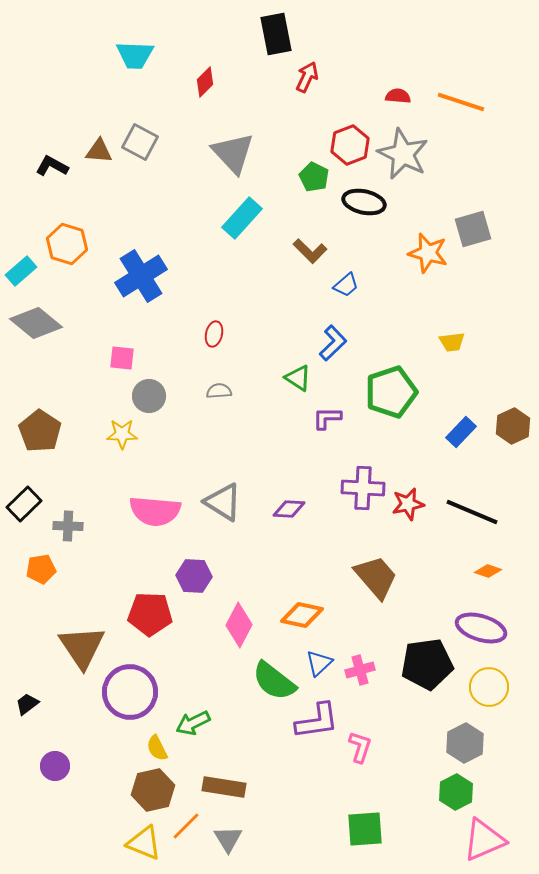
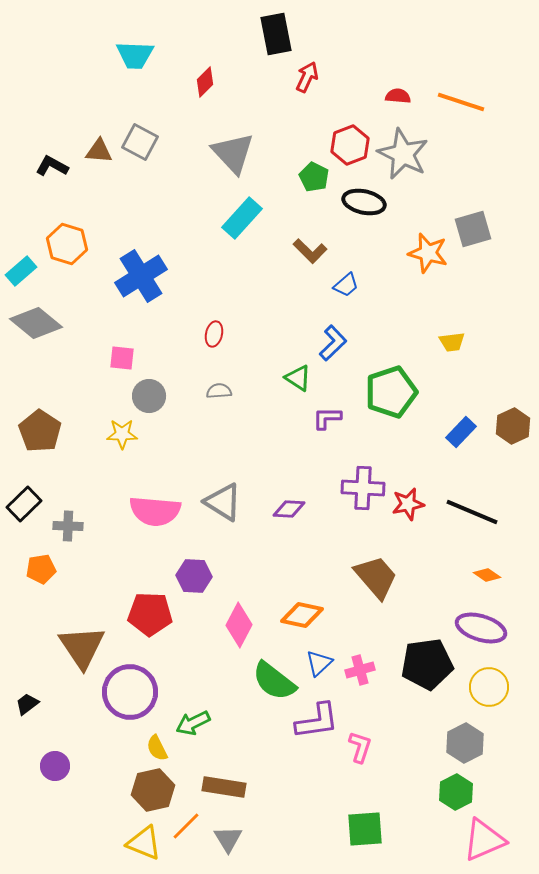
orange diamond at (488, 571): moved 1 px left, 4 px down; rotated 16 degrees clockwise
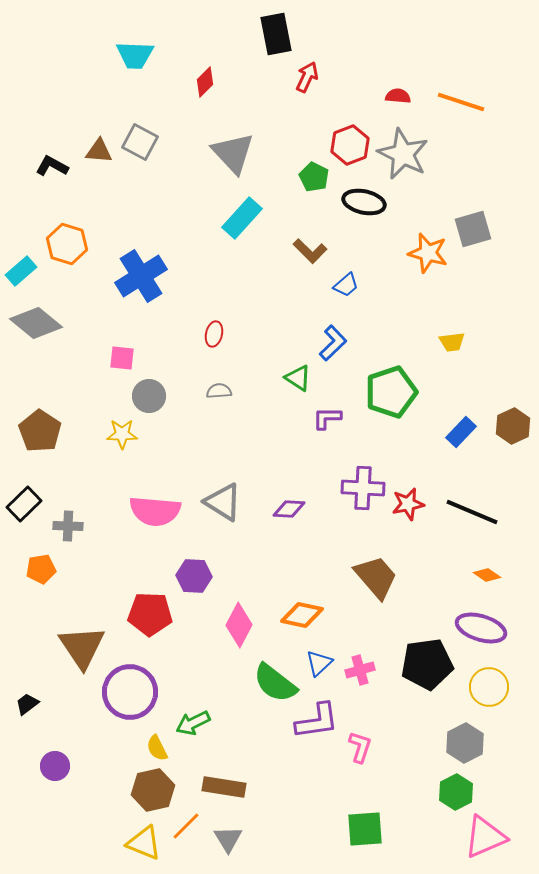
green semicircle at (274, 681): moved 1 px right, 2 px down
pink triangle at (484, 840): moved 1 px right, 3 px up
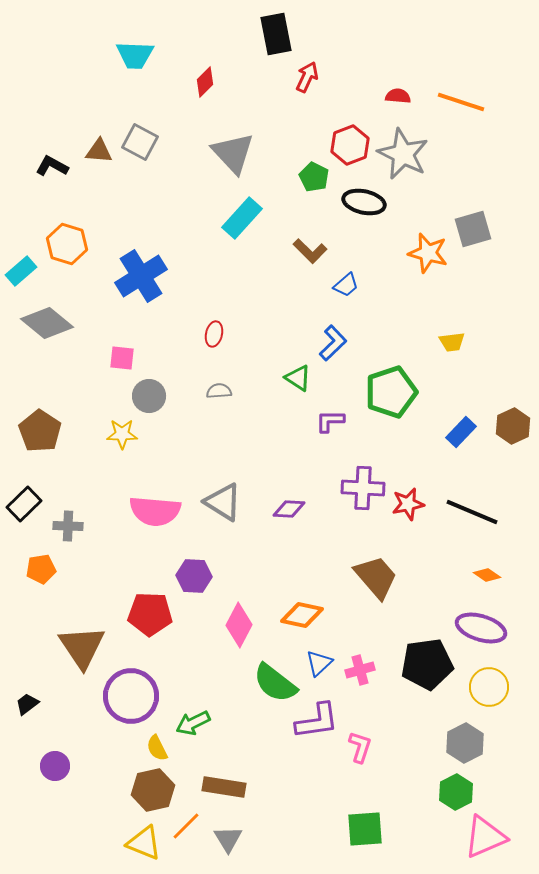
gray diamond at (36, 323): moved 11 px right
purple L-shape at (327, 418): moved 3 px right, 3 px down
purple circle at (130, 692): moved 1 px right, 4 px down
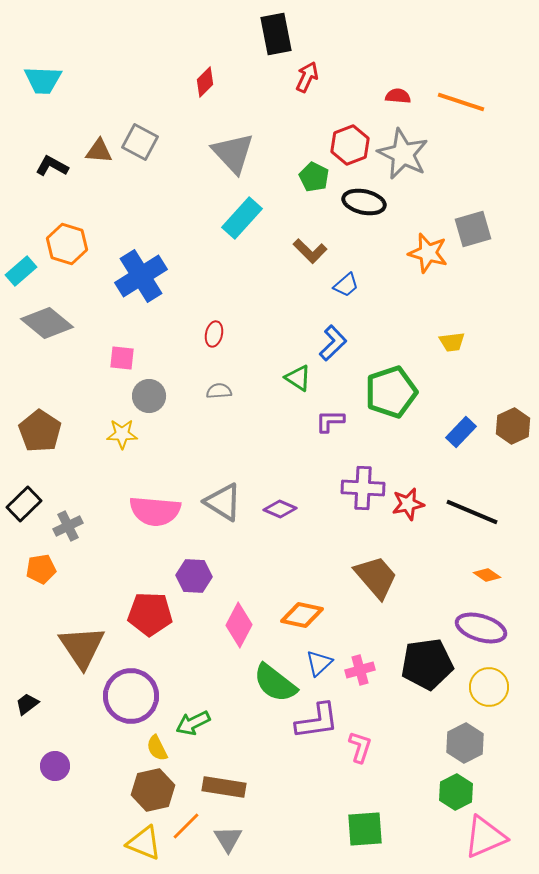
cyan trapezoid at (135, 55): moved 92 px left, 25 px down
purple diamond at (289, 509): moved 9 px left; rotated 20 degrees clockwise
gray cross at (68, 526): rotated 28 degrees counterclockwise
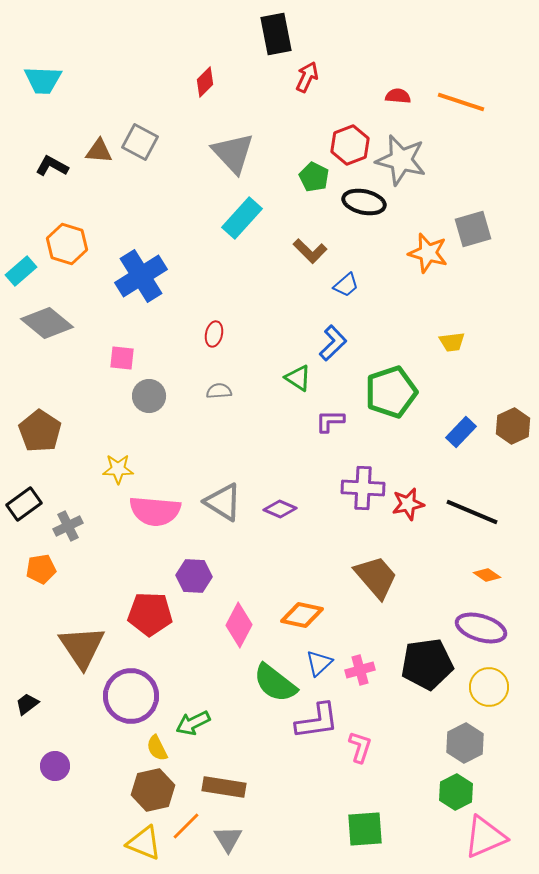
gray star at (403, 154): moved 2 px left, 6 px down; rotated 12 degrees counterclockwise
yellow star at (122, 434): moved 4 px left, 35 px down
black rectangle at (24, 504): rotated 8 degrees clockwise
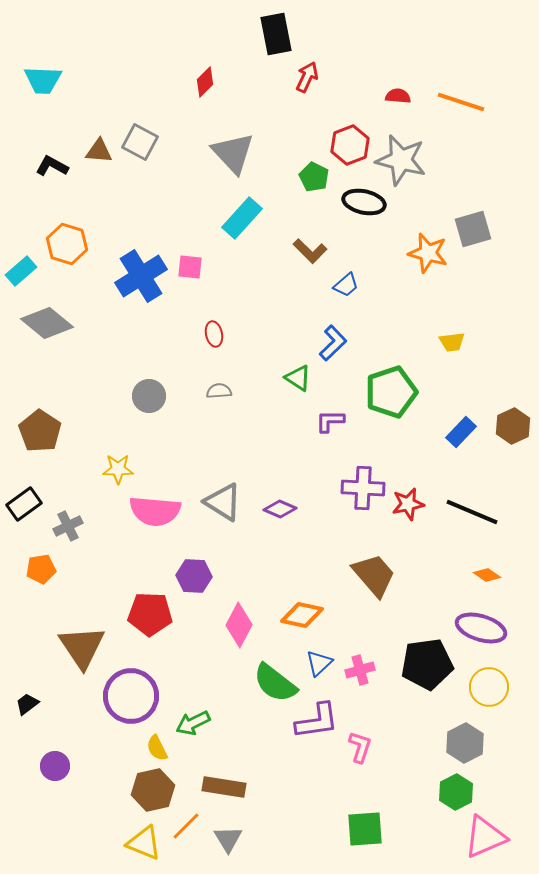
red ellipse at (214, 334): rotated 25 degrees counterclockwise
pink square at (122, 358): moved 68 px right, 91 px up
brown trapezoid at (376, 577): moved 2 px left, 2 px up
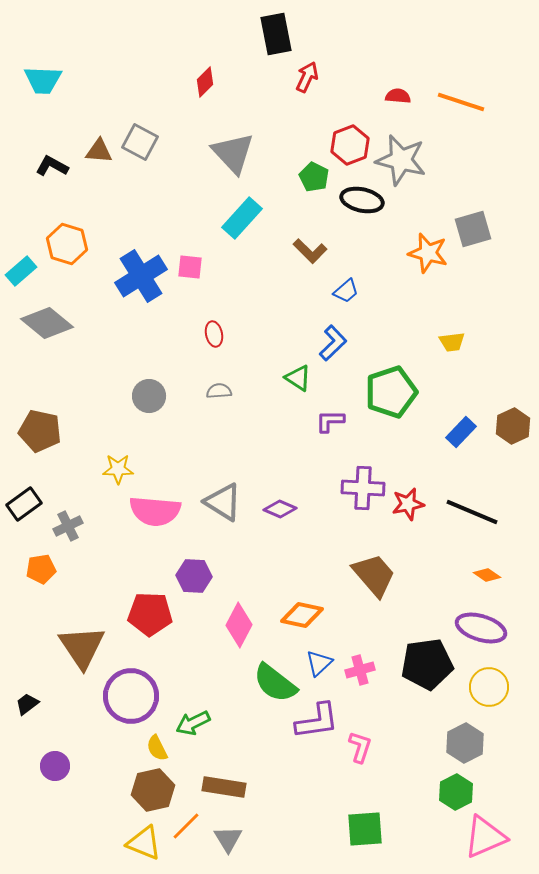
black ellipse at (364, 202): moved 2 px left, 2 px up
blue trapezoid at (346, 285): moved 6 px down
brown pentagon at (40, 431): rotated 21 degrees counterclockwise
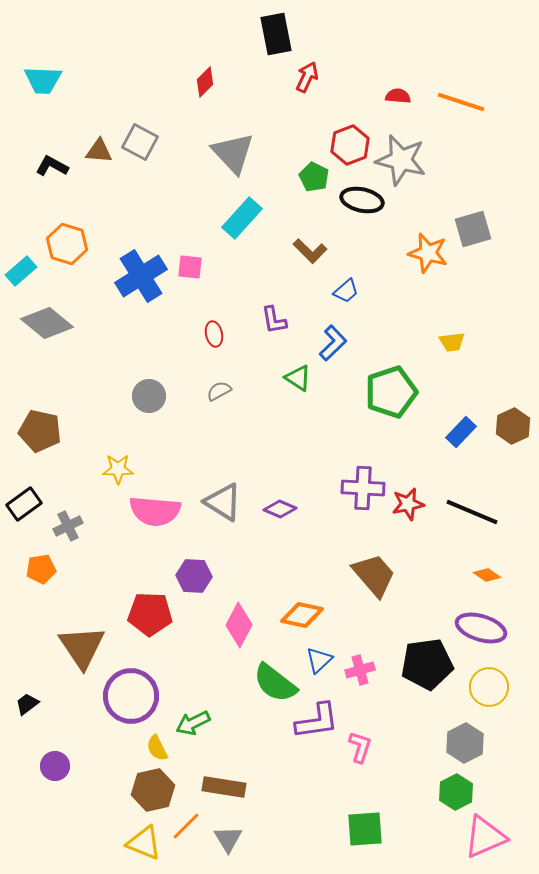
gray semicircle at (219, 391): rotated 25 degrees counterclockwise
purple L-shape at (330, 421): moved 56 px left, 101 px up; rotated 100 degrees counterclockwise
blue triangle at (319, 663): moved 3 px up
